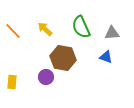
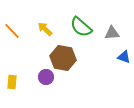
green semicircle: rotated 25 degrees counterclockwise
orange line: moved 1 px left
blue triangle: moved 18 px right
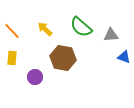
gray triangle: moved 1 px left, 2 px down
purple circle: moved 11 px left
yellow rectangle: moved 24 px up
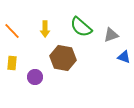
yellow arrow: rotated 133 degrees counterclockwise
gray triangle: rotated 14 degrees counterclockwise
yellow rectangle: moved 5 px down
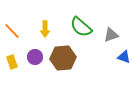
brown hexagon: rotated 15 degrees counterclockwise
yellow rectangle: moved 1 px up; rotated 24 degrees counterclockwise
purple circle: moved 20 px up
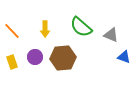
gray triangle: rotated 42 degrees clockwise
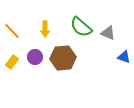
gray triangle: moved 3 px left, 2 px up
yellow rectangle: rotated 56 degrees clockwise
